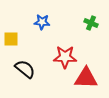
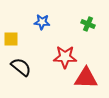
green cross: moved 3 px left, 1 px down
black semicircle: moved 4 px left, 2 px up
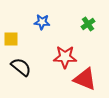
green cross: rotated 32 degrees clockwise
red triangle: moved 1 px left, 1 px down; rotated 20 degrees clockwise
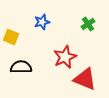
blue star: rotated 21 degrees counterclockwise
yellow square: moved 2 px up; rotated 21 degrees clockwise
red star: rotated 25 degrees counterclockwise
black semicircle: rotated 40 degrees counterclockwise
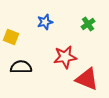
blue star: moved 3 px right
red star: rotated 15 degrees clockwise
red triangle: moved 2 px right
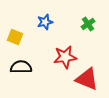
yellow square: moved 4 px right
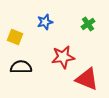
red star: moved 2 px left
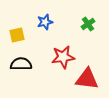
yellow square: moved 2 px right, 2 px up; rotated 35 degrees counterclockwise
black semicircle: moved 3 px up
red triangle: rotated 15 degrees counterclockwise
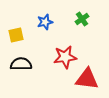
green cross: moved 6 px left, 5 px up
yellow square: moved 1 px left
red star: moved 2 px right
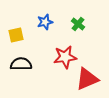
green cross: moved 4 px left, 5 px down; rotated 16 degrees counterclockwise
red triangle: rotated 30 degrees counterclockwise
